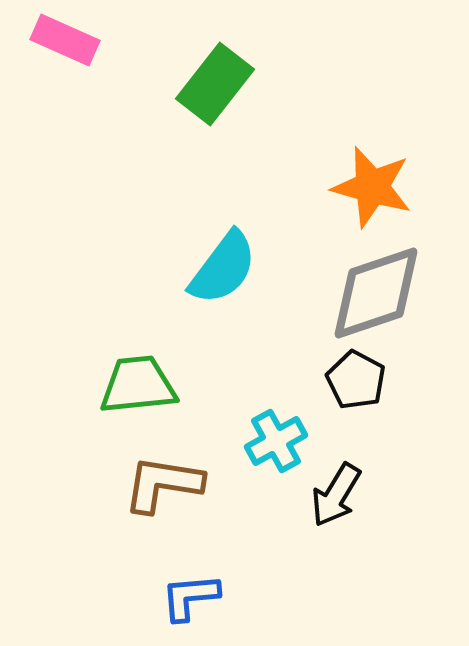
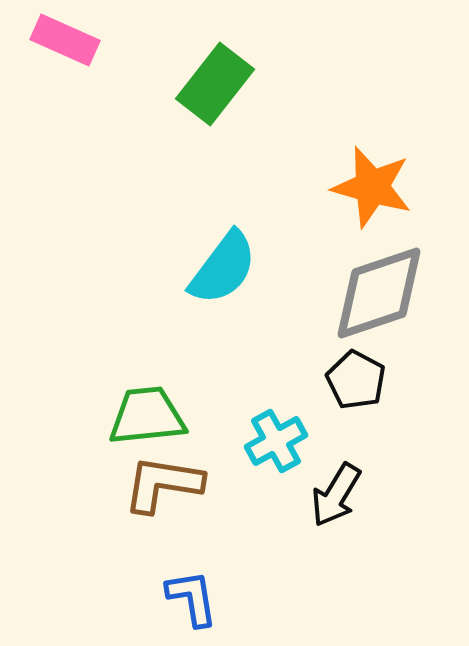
gray diamond: moved 3 px right
green trapezoid: moved 9 px right, 31 px down
blue L-shape: moved 2 px right, 1 px down; rotated 86 degrees clockwise
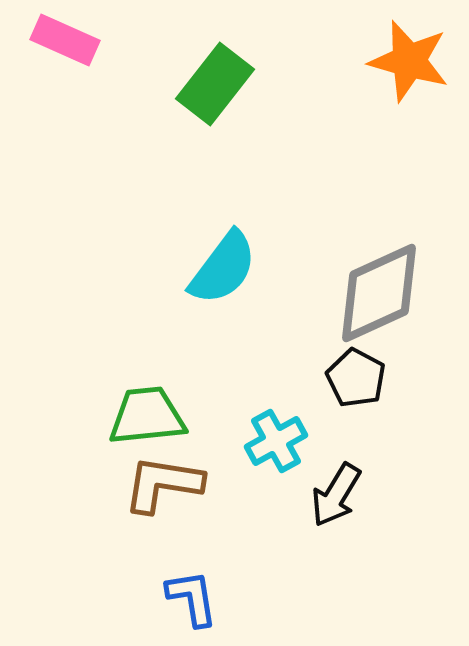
orange star: moved 37 px right, 126 px up
gray diamond: rotated 6 degrees counterclockwise
black pentagon: moved 2 px up
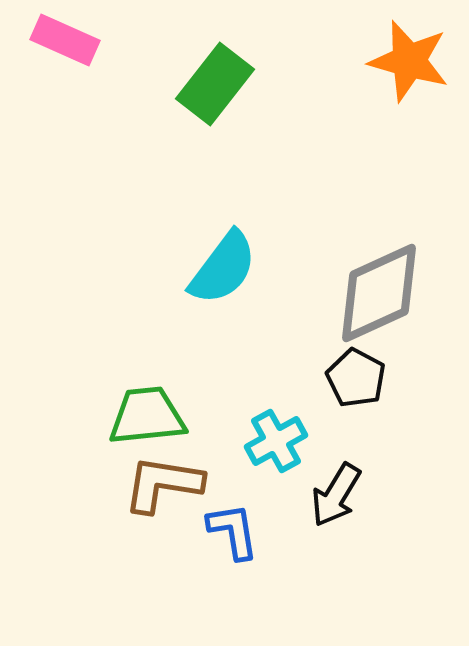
blue L-shape: moved 41 px right, 67 px up
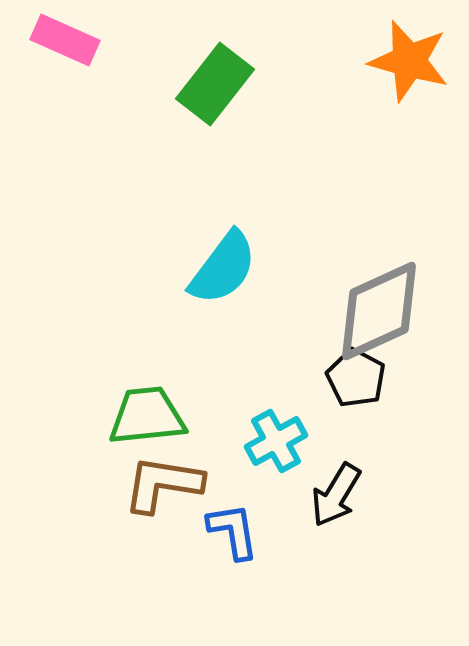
gray diamond: moved 18 px down
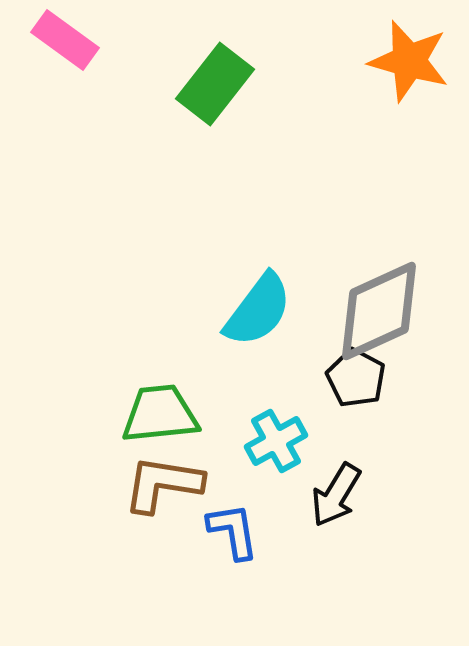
pink rectangle: rotated 12 degrees clockwise
cyan semicircle: moved 35 px right, 42 px down
green trapezoid: moved 13 px right, 2 px up
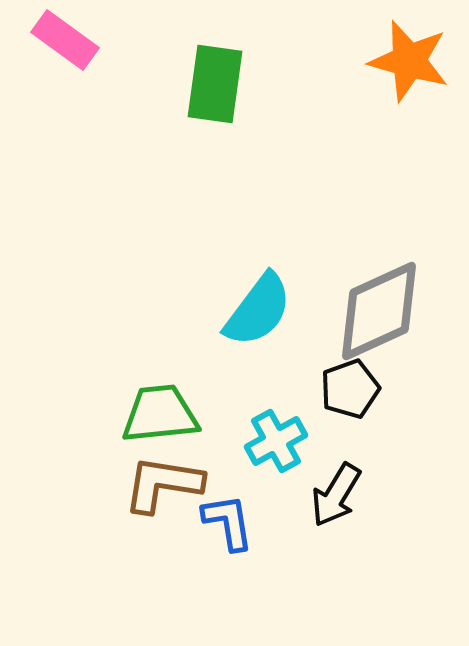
green rectangle: rotated 30 degrees counterclockwise
black pentagon: moved 6 px left, 11 px down; rotated 24 degrees clockwise
blue L-shape: moved 5 px left, 9 px up
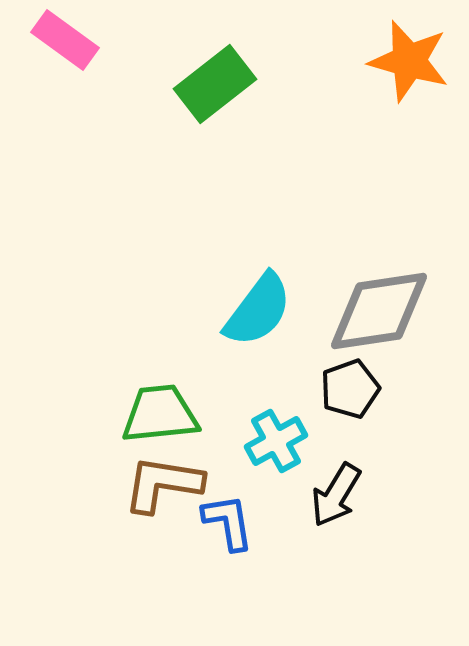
green rectangle: rotated 44 degrees clockwise
gray diamond: rotated 16 degrees clockwise
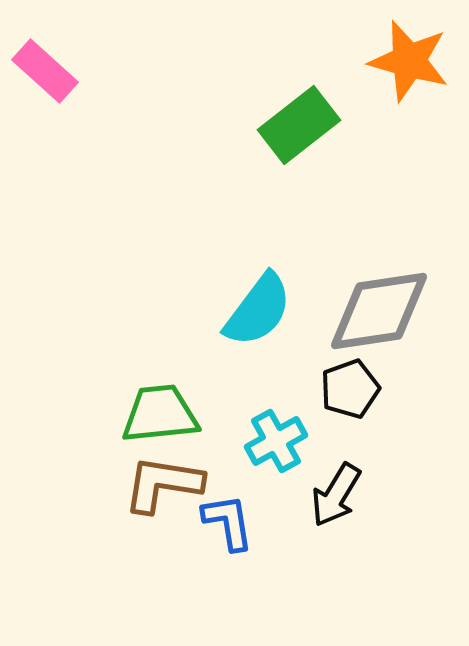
pink rectangle: moved 20 px left, 31 px down; rotated 6 degrees clockwise
green rectangle: moved 84 px right, 41 px down
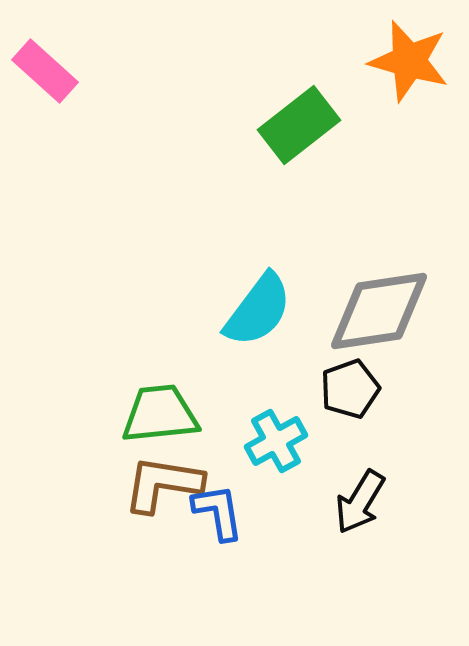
black arrow: moved 24 px right, 7 px down
blue L-shape: moved 10 px left, 10 px up
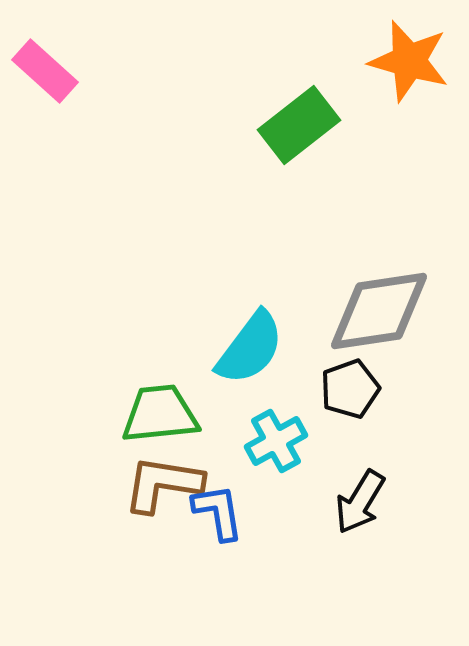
cyan semicircle: moved 8 px left, 38 px down
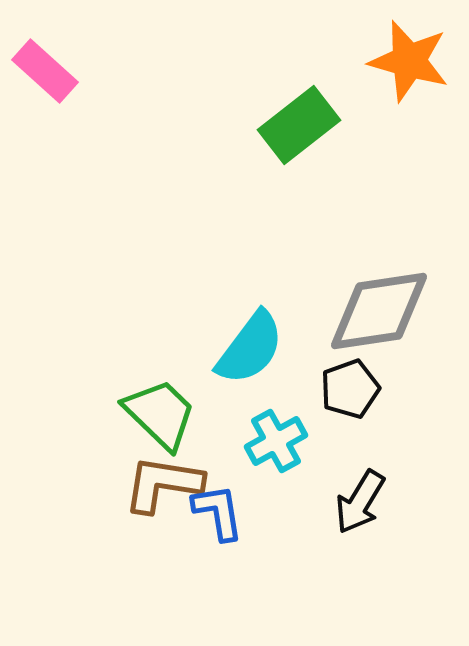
green trapezoid: rotated 50 degrees clockwise
